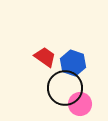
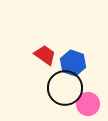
red trapezoid: moved 2 px up
pink circle: moved 8 px right
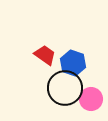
pink circle: moved 3 px right, 5 px up
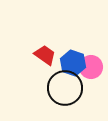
pink circle: moved 32 px up
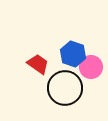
red trapezoid: moved 7 px left, 9 px down
blue hexagon: moved 9 px up
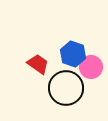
black circle: moved 1 px right
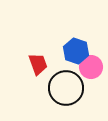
blue hexagon: moved 3 px right, 3 px up
red trapezoid: rotated 35 degrees clockwise
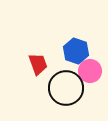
pink circle: moved 1 px left, 4 px down
